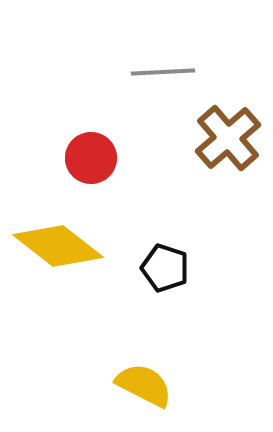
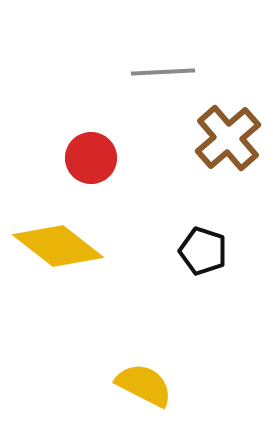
black pentagon: moved 38 px right, 17 px up
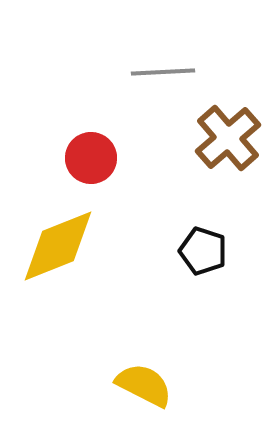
yellow diamond: rotated 60 degrees counterclockwise
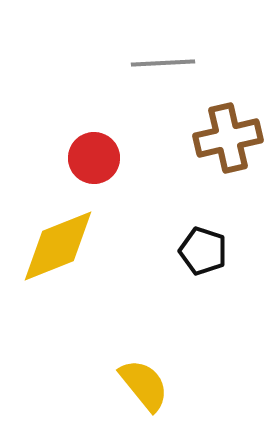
gray line: moved 9 px up
brown cross: rotated 28 degrees clockwise
red circle: moved 3 px right
yellow semicircle: rotated 24 degrees clockwise
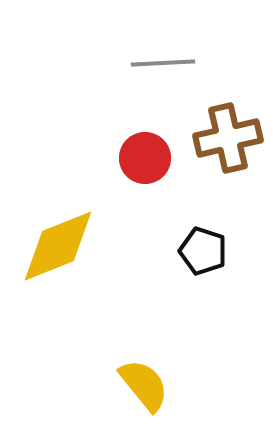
red circle: moved 51 px right
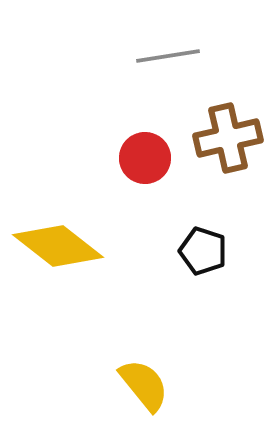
gray line: moved 5 px right, 7 px up; rotated 6 degrees counterclockwise
yellow diamond: rotated 60 degrees clockwise
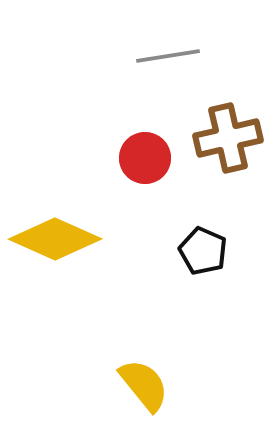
yellow diamond: moved 3 px left, 7 px up; rotated 14 degrees counterclockwise
black pentagon: rotated 6 degrees clockwise
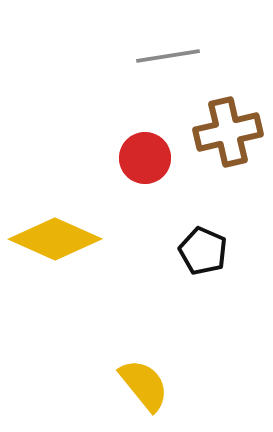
brown cross: moved 6 px up
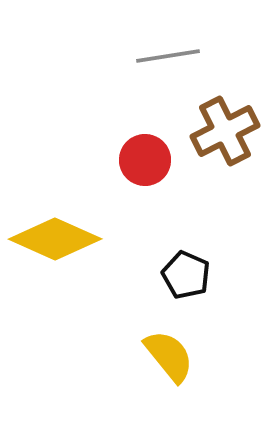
brown cross: moved 3 px left, 1 px up; rotated 14 degrees counterclockwise
red circle: moved 2 px down
black pentagon: moved 17 px left, 24 px down
yellow semicircle: moved 25 px right, 29 px up
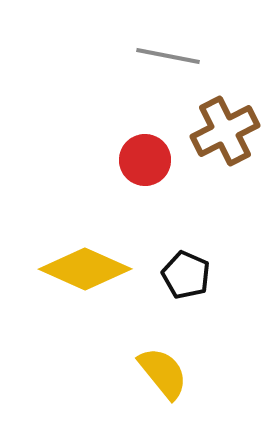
gray line: rotated 20 degrees clockwise
yellow diamond: moved 30 px right, 30 px down
yellow semicircle: moved 6 px left, 17 px down
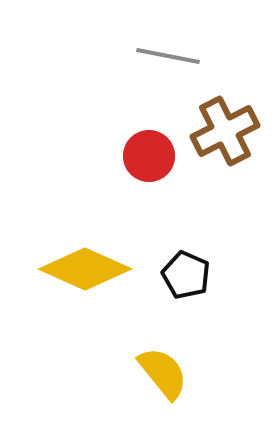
red circle: moved 4 px right, 4 px up
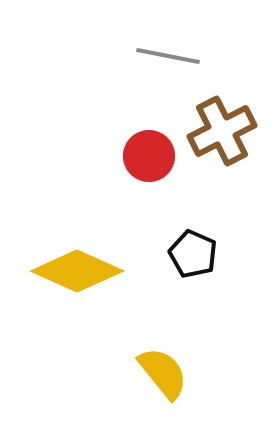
brown cross: moved 3 px left
yellow diamond: moved 8 px left, 2 px down
black pentagon: moved 7 px right, 21 px up
